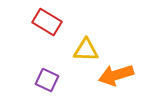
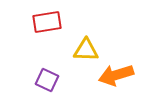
red rectangle: rotated 40 degrees counterclockwise
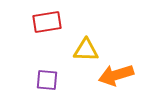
purple square: rotated 20 degrees counterclockwise
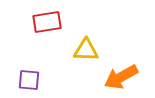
orange arrow: moved 5 px right, 2 px down; rotated 12 degrees counterclockwise
purple square: moved 18 px left
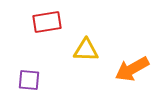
orange arrow: moved 11 px right, 8 px up
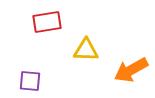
orange arrow: moved 1 px left, 1 px down
purple square: moved 1 px right, 1 px down
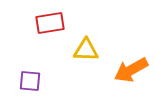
red rectangle: moved 3 px right, 1 px down
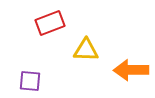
red rectangle: rotated 12 degrees counterclockwise
orange arrow: rotated 28 degrees clockwise
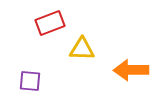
yellow triangle: moved 4 px left, 1 px up
